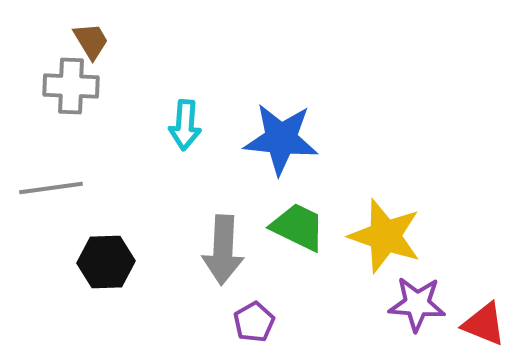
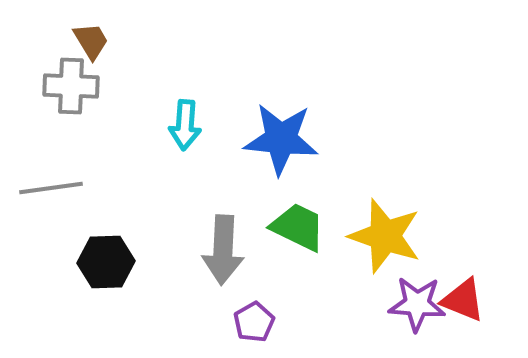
red triangle: moved 21 px left, 24 px up
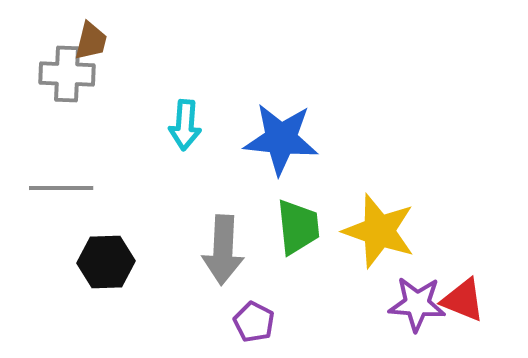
brown trapezoid: rotated 45 degrees clockwise
gray cross: moved 4 px left, 12 px up
gray line: moved 10 px right; rotated 8 degrees clockwise
green trapezoid: rotated 58 degrees clockwise
yellow star: moved 6 px left, 5 px up
purple pentagon: rotated 15 degrees counterclockwise
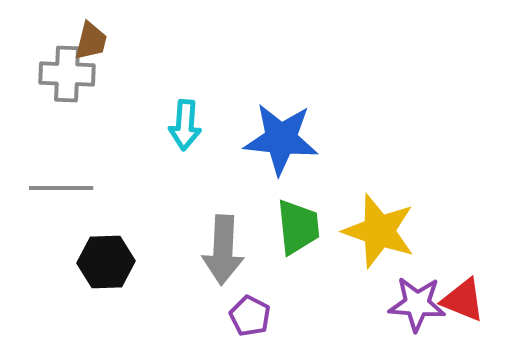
purple pentagon: moved 4 px left, 6 px up
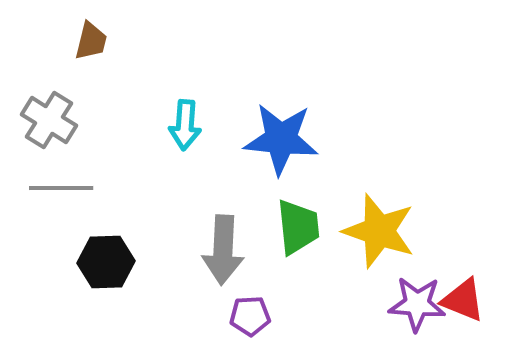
gray cross: moved 18 px left, 46 px down; rotated 30 degrees clockwise
purple pentagon: rotated 30 degrees counterclockwise
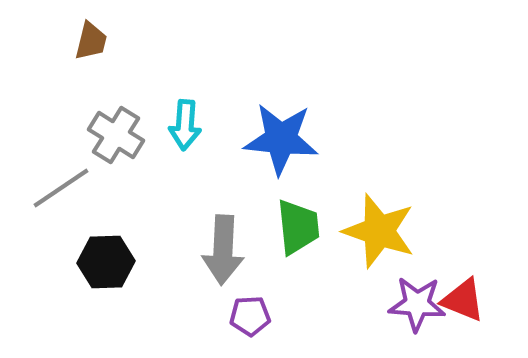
gray cross: moved 67 px right, 15 px down
gray line: rotated 34 degrees counterclockwise
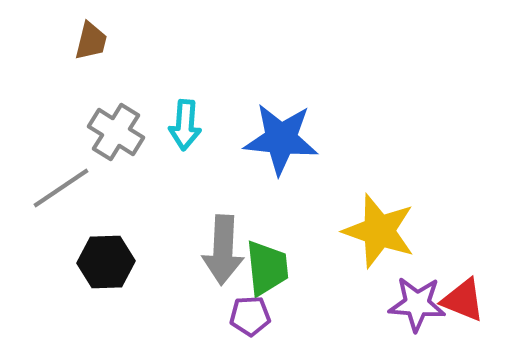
gray cross: moved 3 px up
green trapezoid: moved 31 px left, 41 px down
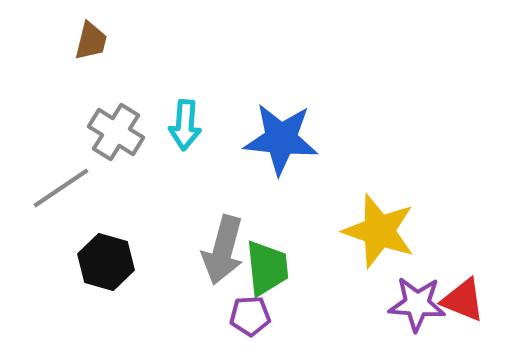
gray arrow: rotated 12 degrees clockwise
black hexagon: rotated 18 degrees clockwise
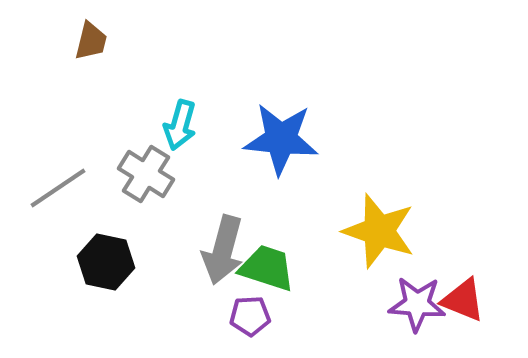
cyan arrow: moved 5 px left; rotated 12 degrees clockwise
gray cross: moved 30 px right, 42 px down
gray line: moved 3 px left
black hexagon: rotated 4 degrees counterclockwise
green trapezoid: rotated 66 degrees counterclockwise
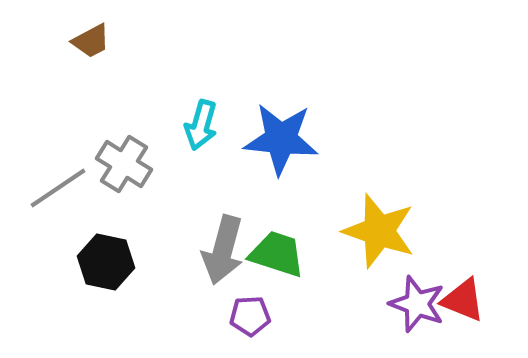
brown trapezoid: rotated 48 degrees clockwise
cyan arrow: moved 21 px right
gray cross: moved 22 px left, 10 px up
green trapezoid: moved 10 px right, 14 px up
purple star: rotated 16 degrees clockwise
